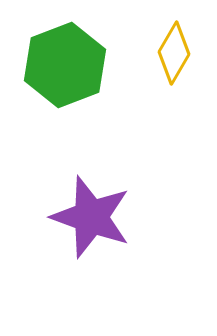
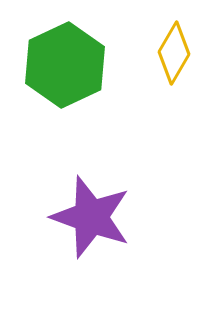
green hexagon: rotated 4 degrees counterclockwise
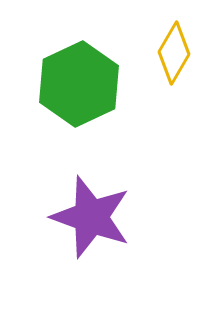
green hexagon: moved 14 px right, 19 px down
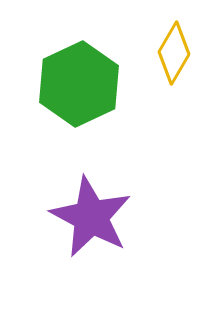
purple star: rotated 8 degrees clockwise
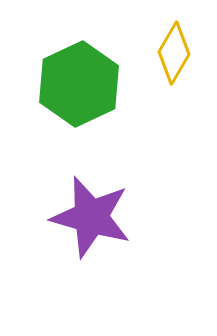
purple star: rotated 12 degrees counterclockwise
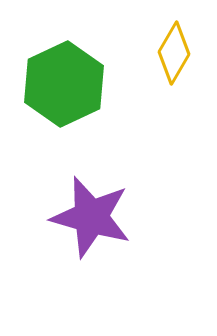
green hexagon: moved 15 px left
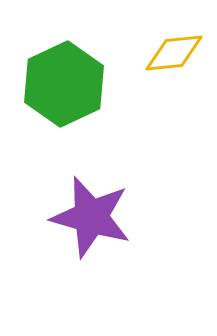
yellow diamond: rotated 54 degrees clockwise
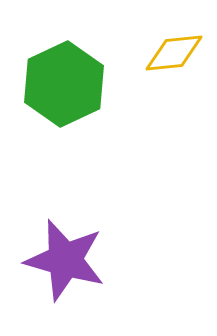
purple star: moved 26 px left, 43 px down
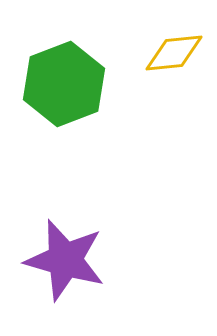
green hexagon: rotated 4 degrees clockwise
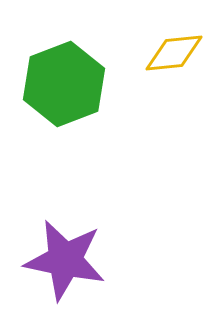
purple star: rotated 4 degrees counterclockwise
